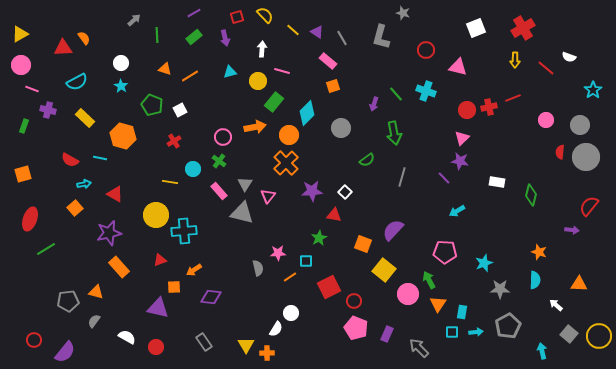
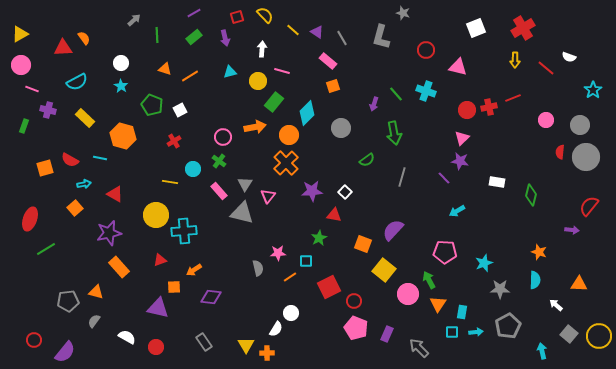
orange square at (23, 174): moved 22 px right, 6 px up
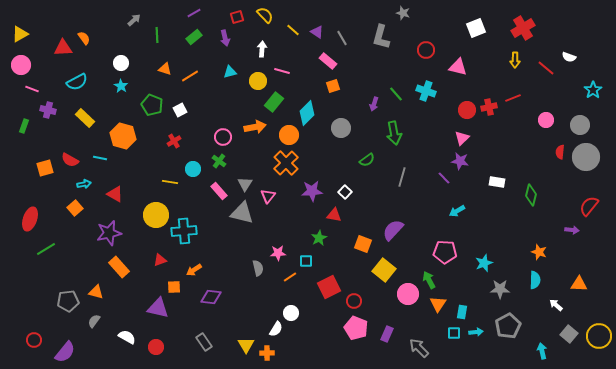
cyan square at (452, 332): moved 2 px right, 1 px down
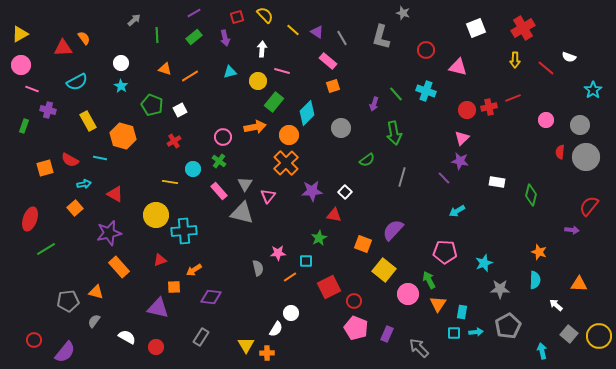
yellow rectangle at (85, 118): moved 3 px right, 3 px down; rotated 18 degrees clockwise
gray rectangle at (204, 342): moved 3 px left, 5 px up; rotated 66 degrees clockwise
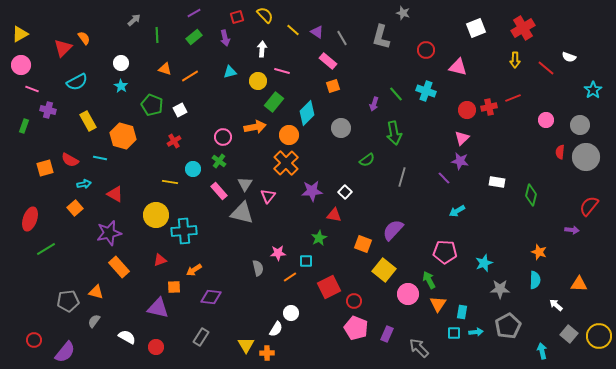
red triangle at (63, 48): rotated 42 degrees counterclockwise
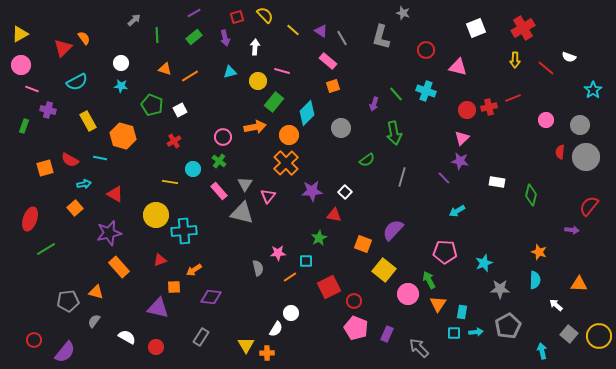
purple triangle at (317, 32): moved 4 px right, 1 px up
white arrow at (262, 49): moved 7 px left, 2 px up
cyan star at (121, 86): rotated 24 degrees counterclockwise
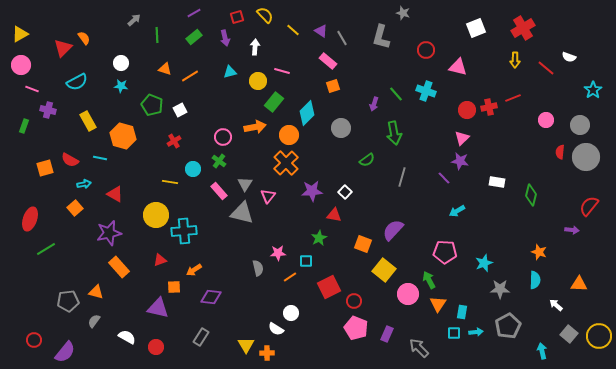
white semicircle at (276, 329): rotated 91 degrees clockwise
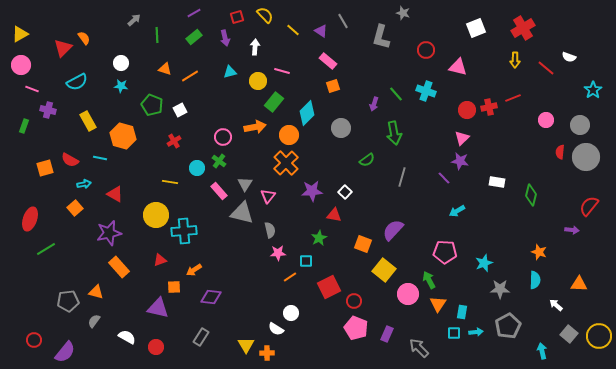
gray line at (342, 38): moved 1 px right, 17 px up
cyan circle at (193, 169): moved 4 px right, 1 px up
gray semicircle at (258, 268): moved 12 px right, 38 px up
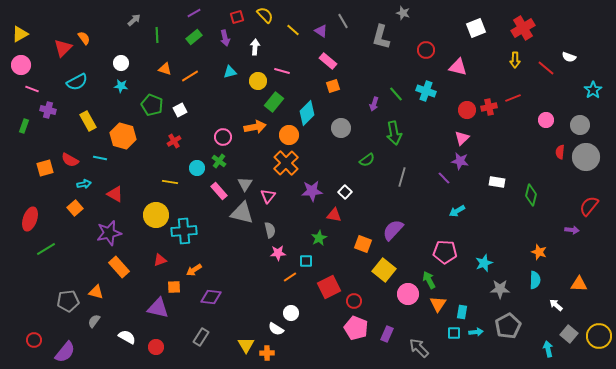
cyan arrow at (542, 351): moved 6 px right, 2 px up
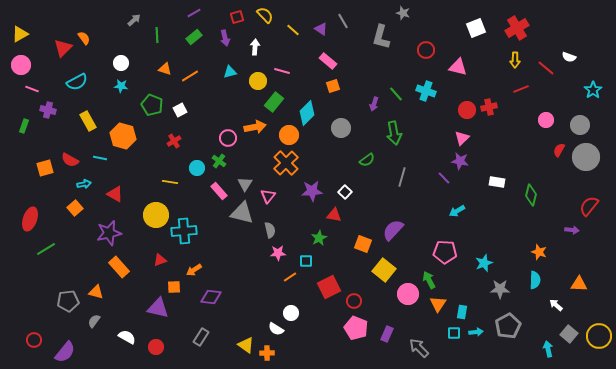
red cross at (523, 28): moved 6 px left
purple triangle at (321, 31): moved 2 px up
red line at (513, 98): moved 8 px right, 9 px up
pink circle at (223, 137): moved 5 px right, 1 px down
red semicircle at (560, 152): moved 1 px left, 2 px up; rotated 24 degrees clockwise
yellow triangle at (246, 345): rotated 24 degrees counterclockwise
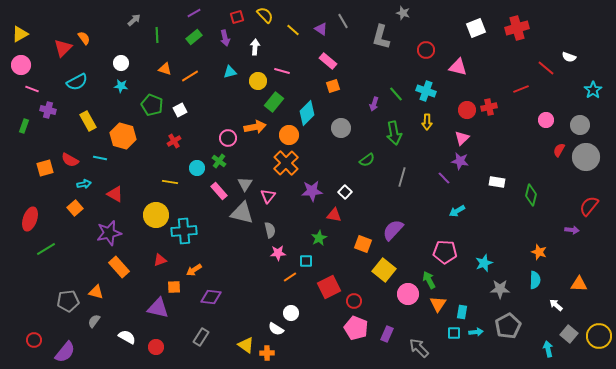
red cross at (517, 28): rotated 15 degrees clockwise
yellow arrow at (515, 60): moved 88 px left, 62 px down
